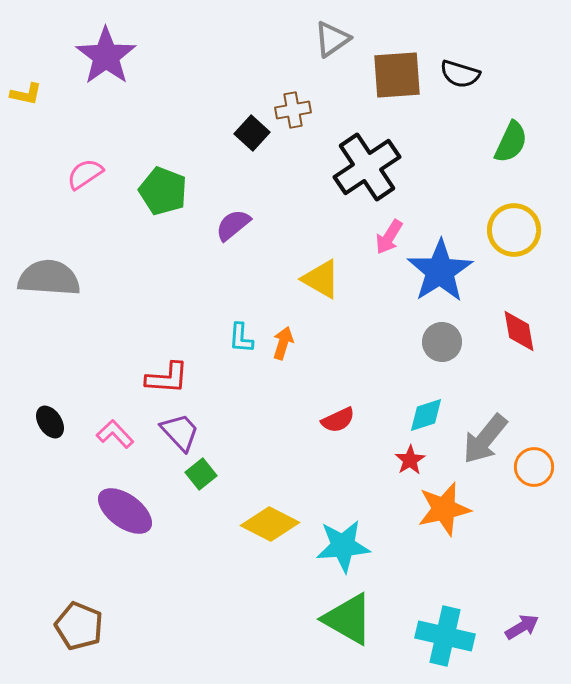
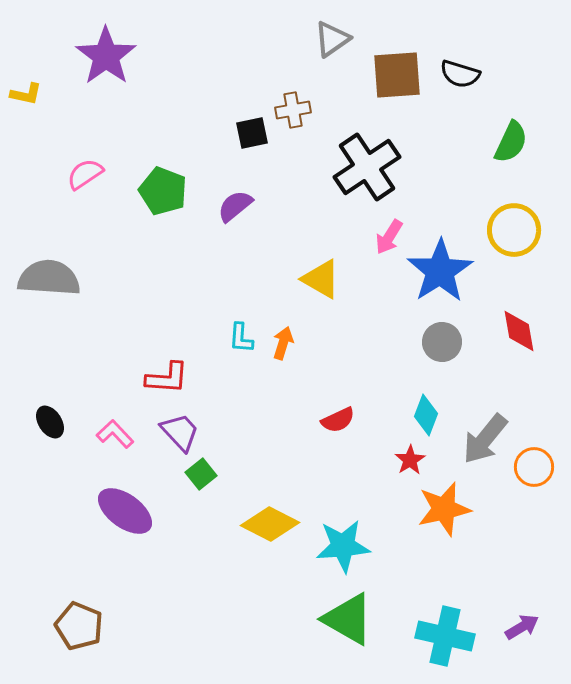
black square: rotated 36 degrees clockwise
purple semicircle: moved 2 px right, 19 px up
cyan diamond: rotated 51 degrees counterclockwise
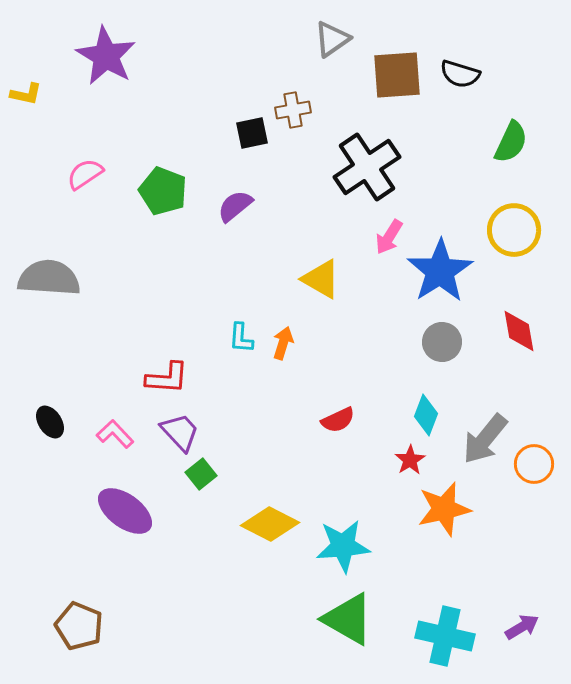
purple star: rotated 6 degrees counterclockwise
orange circle: moved 3 px up
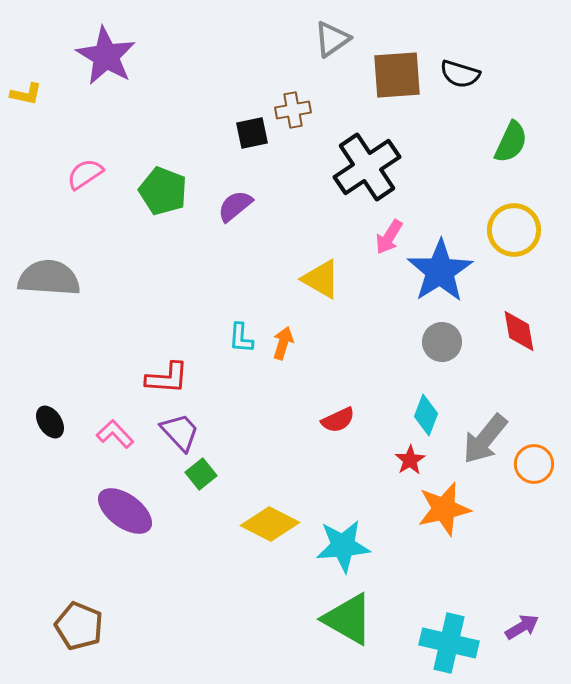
cyan cross: moved 4 px right, 7 px down
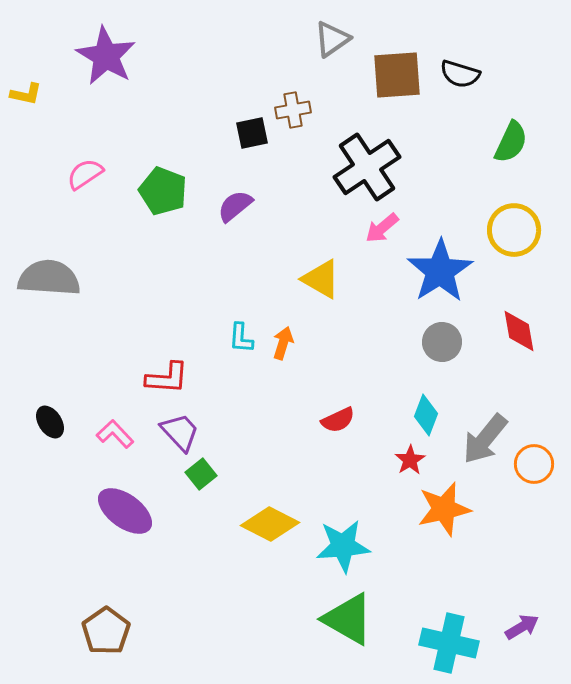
pink arrow: moved 7 px left, 9 px up; rotated 18 degrees clockwise
brown pentagon: moved 27 px right, 5 px down; rotated 15 degrees clockwise
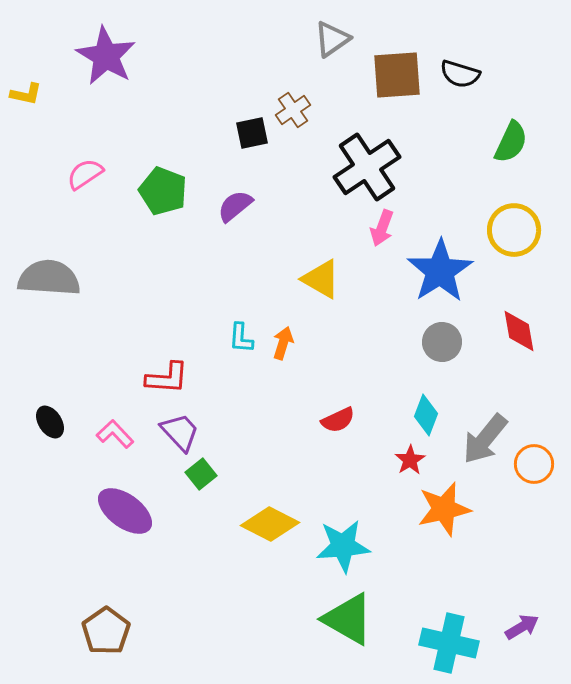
brown cross: rotated 24 degrees counterclockwise
pink arrow: rotated 30 degrees counterclockwise
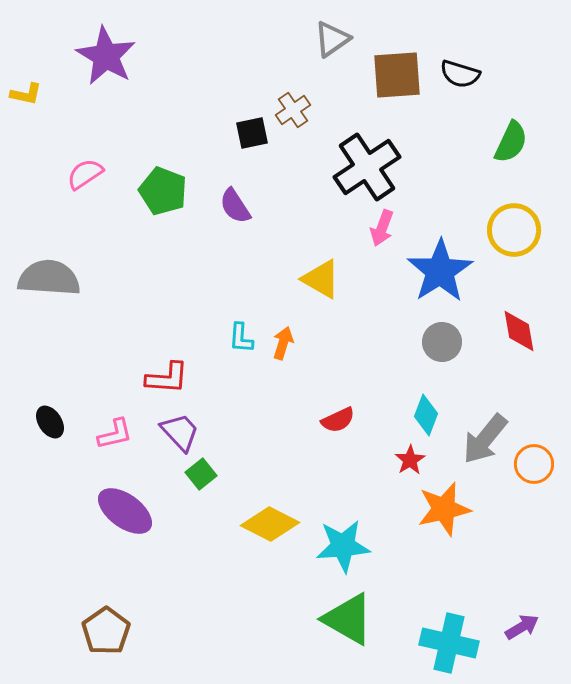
purple semicircle: rotated 84 degrees counterclockwise
pink L-shape: rotated 120 degrees clockwise
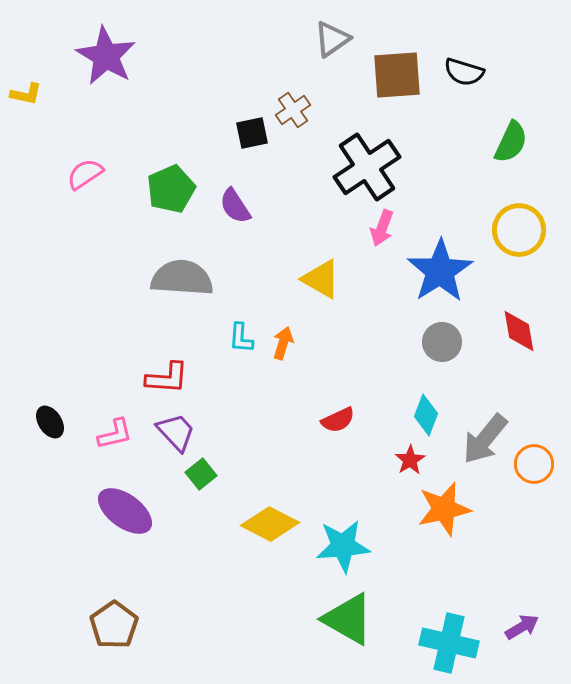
black semicircle: moved 4 px right, 2 px up
green pentagon: moved 8 px right, 2 px up; rotated 27 degrees clockwise
yellow circle: moved 5 px right
gray semicircle: moved 133 px right
purple trapezoid: moved 4 px left
brown pentagon: moved 8 px right, 6 px up
